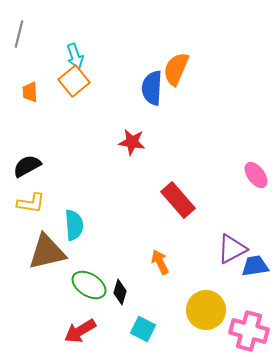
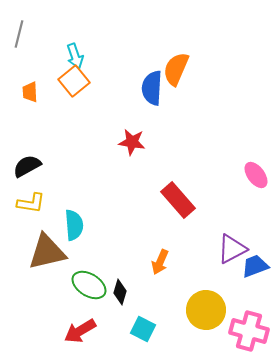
orange arrow: rotated 130 degrees counterclockwise
blue trapezoid: rotated 12 degrees counterclockwise
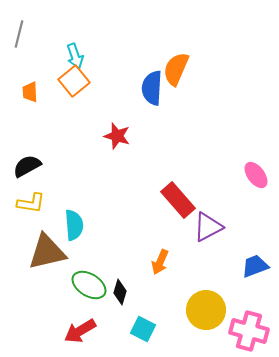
red star: moved 15 px left, 6 px up; rotated 8 degrees clockwise
purple triangle: moved 24 px left, 22 px up
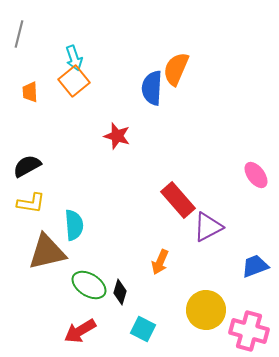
cyan arrow: moved 1 px left, 2 px down
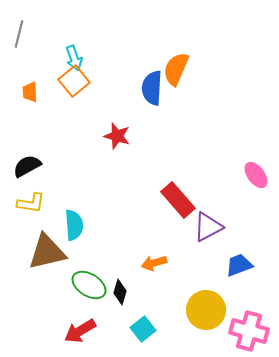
orange arrow: moved 6 px left, 1 px down; rotated 50 degrees clockwise
blue trapezoid: moved 16 px left, 1 px up
cyan square: rotated 25 degrees clockwise
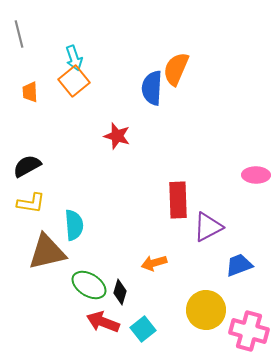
gray line: rotated 28 degrees counterclockwise
pink ellipse: rotated 52 degrees counterclockwise
red rectangle: rotated 39 degrees clockwise
red arrow: moved 23 px right, 9 px up; rotated 52 degrees clockwise
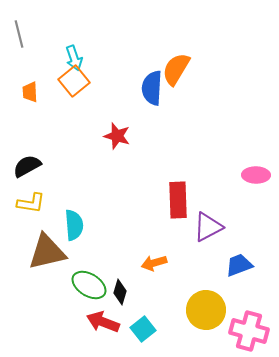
orange semicircle: rotated 8 degrees clockwise
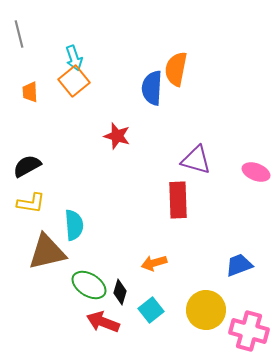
orange semicircle: rotated 20 degrees counterclockwise
pink ellipse: moved 3 px up; rotated 20 degrees clockwise
purple triangle: moved 12 px left, 67 px up; rotated 44 degrees clockwise
cyan square: moved 8 px right, 19 px up
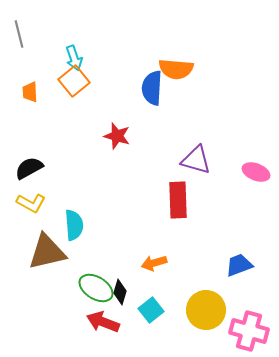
orange semicircle: rotated 96 degrees counterclockwise
black semicircle: moved 2 px right, 2 px down
yellow L-shape: rotated 20 degrees clockwise
green ellipse: moved 7 px right, 3 px down
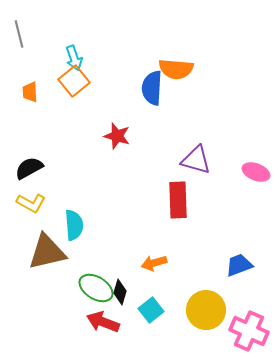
pink cross: rotated 9 degrees clockwise
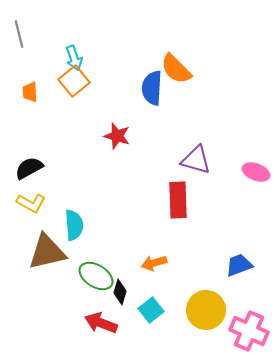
orange semicircle: rotated 40 degrees clockwise
green ellipse: moved 12 px up
red arrow: moved 2 px left, 1 px down
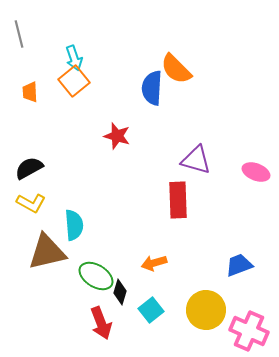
red arrow: rotated 132 degrees counterclockwise
